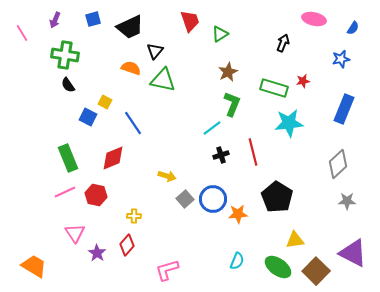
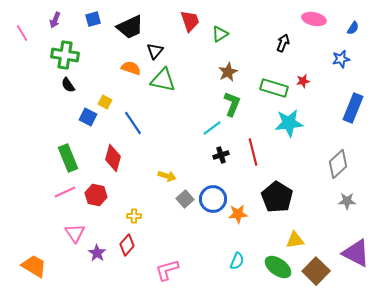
blue rectangle at (344, 109): moved 9 px right, 1 px up
red diamond at (113, 158): rotated 52 degrees counterclockwise
purple triangle at (353, 253): moved 3 px right
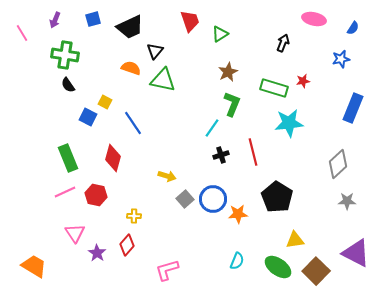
cyan line at (212, 128): rotated 18 degrees counterclockwise
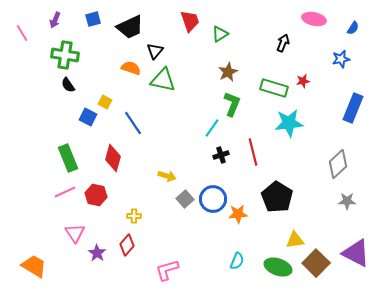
green ellipse at (278, 267): rotated 16 degrees counterclockwise
brown square at (316, 271): moved 8 px up
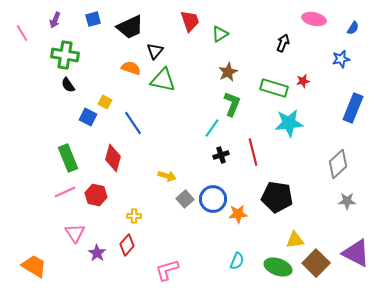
black pentagon at (277, 197): rotated 24 degrees counterclockwise
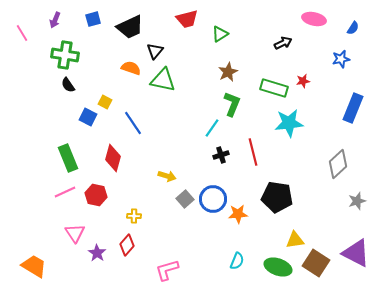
red trapezoid at (190, 21): moved 3 px left, 2 px up; rotated 95 degrees clockwise
black arrow at (283, 43): rotated 42 degrees clockwise
gray star at (347, 201): moved 10 px right; rotated 18 degrees counterclockwise
brown square at (316, 263): rotated 12 degrees counterclockwise
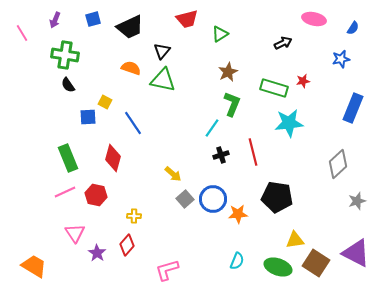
black triangle at (155, 51): moved 7 px right
blue square at (88, 117): rotated 30 degrees counterclockwise
yellow arrow at (167, 176): moved 6 px right, 2 px up; rotated 24 degrees clockwise
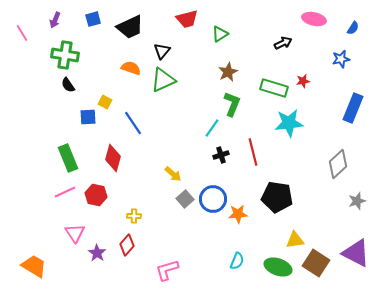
green triangle at (163, 80): rotated 36 degrees counterclockwise
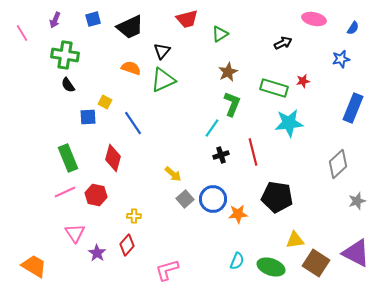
green ellipse at (278, 267): moved 7 px left
